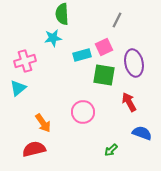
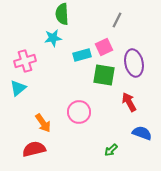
pink circle: moved 4 px left
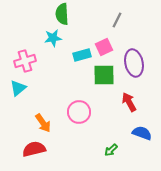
green square: rotated 10 degrees counterclockwise
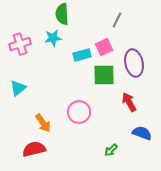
pink cross: moved 5 px left, 17 px up
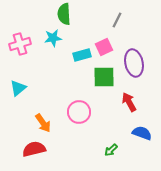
green semicircle: moved 2 px right
green square: moved 2 px down
